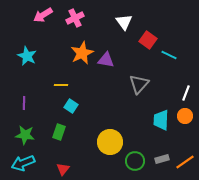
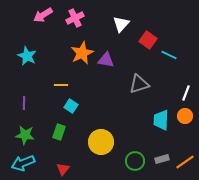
white triangle: moved 3 px left, 2 px down; rotated 18 degrees clockwise
gray triangle: rotated 30 degrees clockwise
yellow circle: moved 9 px left
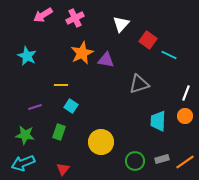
purple line: moved 11 px right, 4 px down; rotated 72 degrees clockwise
cyan trapezoid: moved 3 px left, 1 px down
